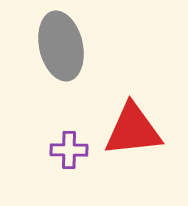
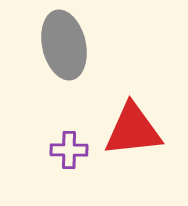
gray ellipse: moved 3 px right, 1 px up
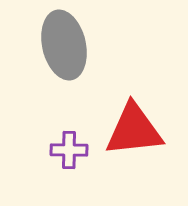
red triangle: moved 1 px right
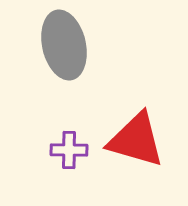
red triangle: moved 2 px right, 10 px down; rotated 22 degrees clockwise
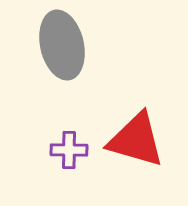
gray ellipse: moved 2 px left
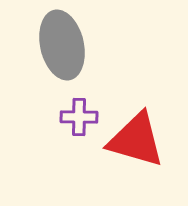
purple cross: moved 10 px right, 33 px up
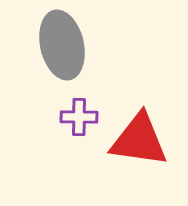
red triangle: moved 3 px right; rotated 8 degrees counterclockwise
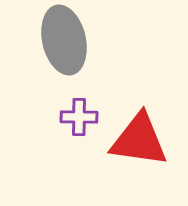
gray ellipse: moved 2 px right, 5 px up
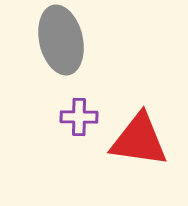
gray ellipse: moved 3 px left
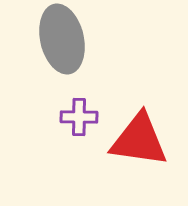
gray ellipse: moved 1 px right, 1 px up
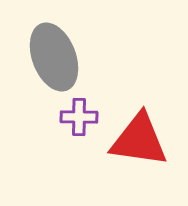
gray ellipse: moved 8 px left, 18 px down; rotated 8 degrees counterclockwise
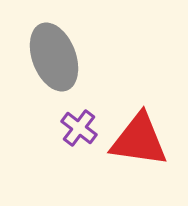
purple cross: moved 11 px down; rotated 36 degrees clockwise
